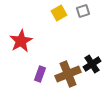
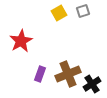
black cross: moved 20 px down
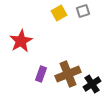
purple rectangle: moved 1 px right
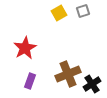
red star: moved 4 px right, 7 px down
purple rectangle: moved 11 px left, 7 px down
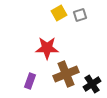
gray square: moved 3 px left, 4 px down
red star: moved 22 px right; rotated 30 degrees clockwise
brown cross: moved 2 px left
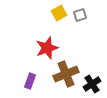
red star: rotated 20 degrees counterclockwise
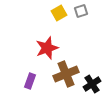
gray square: moved 1 px right, 4 px up
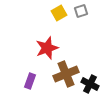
black cross: moved 2 px left; rotated 30 degrees counterclockwise
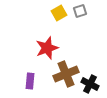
gray square: moved 1 px left
purple rectangle: rotated 14 degrees counterclockwise
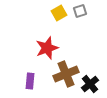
black cross: rotated 24 degrees clockwise
